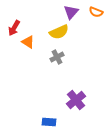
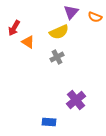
orange semicircle: moved 1 px left, 5 px down
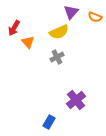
orange triangle: rotated 16 degrees clockwise
blue rectangle: rotated 64 degrees counterclockwise
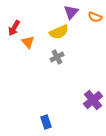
purple cross: moved 17 px right
blue rectangle: moved 3 px left; rotated 48 degrees counterclockwise
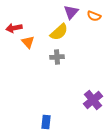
orange semicircle: moved 1 px left, 1 px up
red arrow: rotated 49 degrees clockwise
yellow semicircle: rotated 18 degrees counterclockwise
gray cross: rotated 24 degrees clockwise
blue rectangle: rotated 24 degrees clockwise
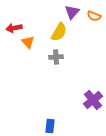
purple triangle: moved 1 px right
yellow semicircle: rotated 18 degrees counterclockwise
gray cross: moved 1 px left
blue rectangle: moved 4 px right, 4 px down
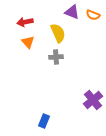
purple triangle: rotated 49 degrees counterclockwise
orange semicircle: moved 1 px left, 1 px up
red arrow: moved 11 px right, 6 px up
yellow semicircle: moved 1 px left, 1 px down; rotated 54 degrees counterclockwise
blue rectangle: moved 6 px left, 5 px up; rotated 16 degrees clockwise
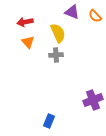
orange semicircle: moved 2 px right, 1 px down; rotated 24 degrees clockwise
gray cross: moved 2 px up
purple cross: rotated 18 degrees clockwise
blue rectangle: moved 5 px right
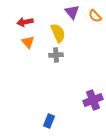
purple triangle: rotated 28 degrees clockwise
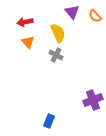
gray cross: rotated 32 degrees clockwise
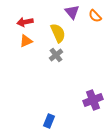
orange triangle: moved 2 px left, 1 px up; rotated 48 degrees clockwise
gray cross: rotated 24 degrees clockwise
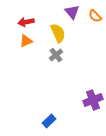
red arrow: moved 1 px right
blue rectangle: rotated 24 degrees clockwise
